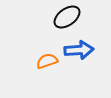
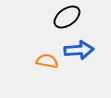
orange semicircle: rotated 30 degrees clockwise
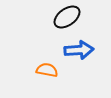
orange semicircle: moved 9 px down
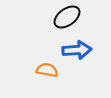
blue arrow: moved 2 px left
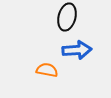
black ellipse: rotated 40 degrees counterclockwise
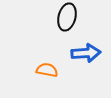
blue arrow: moved 9 px right, 3 px down
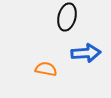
orange semicircle: moved 1 px left, 1 px up
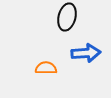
orange semicircle: moved 1 px up; rotated 10 degrees counterclockwise
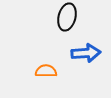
orange semicircle: moved 3 px down
